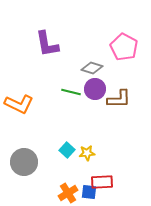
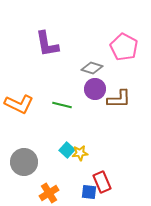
green line: moved 9 px left, 13 px down
yellow star: moved 7 px left
red rectangle: rotated 70 degrees clockwise
orange cross: moved 19 px left
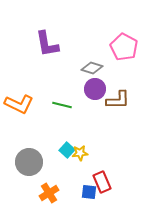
brown L-shape: moved 1 px left, 1 px down
gray circle: moved 5 px right
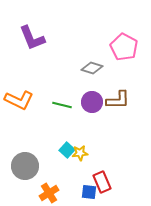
purple L-shape: moved 15 px left, 6 px up; rotated 12 degrees counterclockwise
purple circle: moved 3 px left, 13 px down
orange L-shape: moved 4 px up
gray circle: moved 4 px left, 4 px down
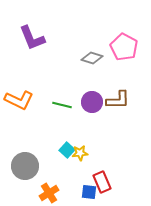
gray diamond: moved 10 px up
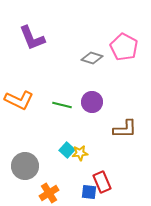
brown L-shape: moved 7 px right, 29 px down
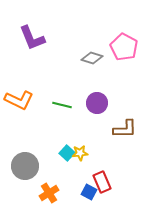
purple circle: moved 5 px right, 1 px down
cyan square: moved 3 px down
blue square: rotated 21 degrees clockwise
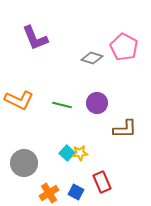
purple L-shape: moved 3 px right
gray circle: moved 1 px left, 3 px up
blue square: moved 13 px left
